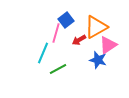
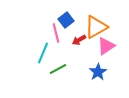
pink line: rotated 30 degrees counterclockwise
pink triangle: moved 2 px left, 1 px down
blue star: moved 12 px down; rotated 24 degrees clockwise
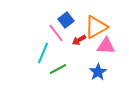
pink line: rotated 24 degrees counterclockwise
pink triangle: rotated 36 degrees clockwise
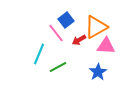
cyan line: moved 4 px left, 1 px down
green line: moved 2 px up
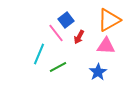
orange triangle: moved 13 px right, 7 px up
red arrow: moved 3 px up; rotated 32 degrees counterclockwise
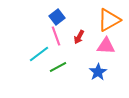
blue square: moved 9 px left, 3 px up
pink line: moved 3 px down; rotated 18 degrees clockwise
cyan line: rotated 30 degrees clockwise
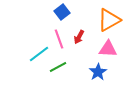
blue square: moved 5 px right, 5 px up
pink line: moved 3 px right, 3 px down
pink triangle: moved 2 px right, 3 px down
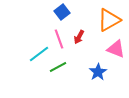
pink triangle: moved 8 px right; rotated 18 degrees clockwise
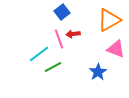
red arrow: moved 6 px left, 3 px up; rotated 56 degrees clockwise
green line: moved 5 px left
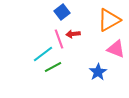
cyan line: moved 4 px right
